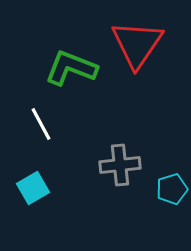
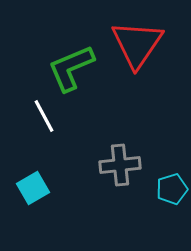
green L-shape: rotated 44 degrees counterclockwise
white line: moved 3 px right, 8 px up
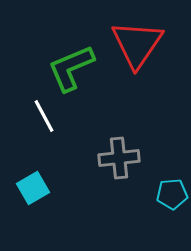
gray cross: moved 1 px left, 7 px up
cyan pentagon: moved 5 px down; rotated 12 degrees clockwise
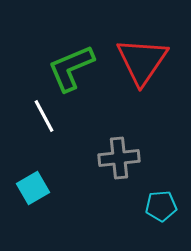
red triangle: moved 5 px right, 17 px down
cyan pentagon: moved 11 px left, 12 px down
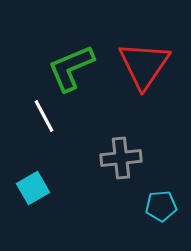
red triangle: moved 2 px right, 4 px down
gray cross: moved 2 px right
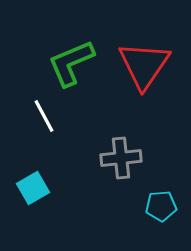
green L-shape: moved 5 px up
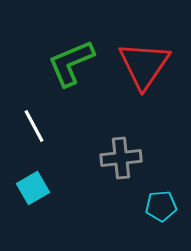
white line: moved 10 px left, 10 px down
